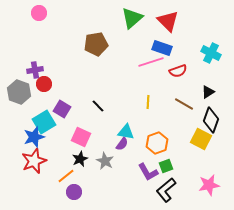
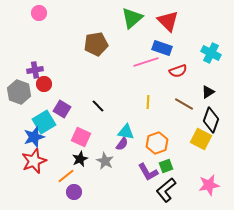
pink line: moved 5 px left
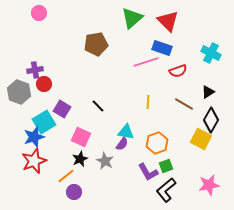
black diamond: rotated 10 degrees clockwise
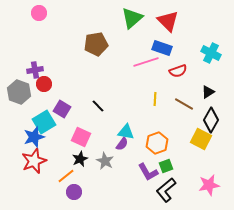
yellow line: moved 7 px right, 3 px up
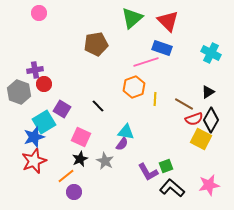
red semicircle: moved 16 px right, 48 px down
orange hexagon: moved 23 px left, 56 px up
black L-shape: moved 6 px right, 2 px up; rotated 80 degrees clockwise
